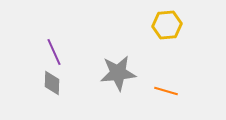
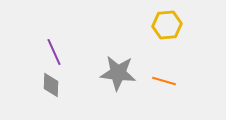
gray star: rotated 12 degrees clockwise
gray diamond: moved 1 px left, 2 px down
orange line: moved 2 px left, 10 px up
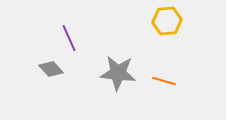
yellow hexagon: moved 4 px up
purple line: moved 15 px right, 14 px up
gray diamond: moved 16 px up; rotated 45 degrees counterclockwise
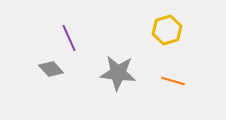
yellow hexagon: moved 9 px down; rotated 12 degrees counterclockwise
orange line: moved 9 px right
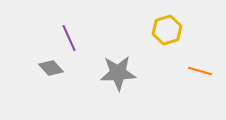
gray diamond: moved 1 px up
gray star: rotated 9 degrees counterclockwise
orange line: moved 27 px right, 10 px up
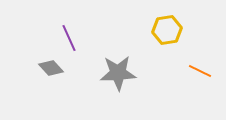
yellow hexagon: rotated 8 degrees clockwise
orange line: rotated 10 degrees clockwise
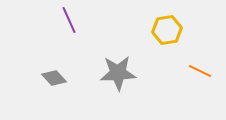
purple line: moved 18 px up
gray diamond: moved 3 px right, 10 px down
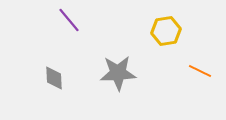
purple line: rotated 16 degrees counterclockwise
yellow hexagon: moved 1 px left, 1 px down
gray diamond: rotated 40 degrees clockwise
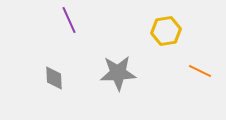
purple line: rotated 16 degrees clockwise
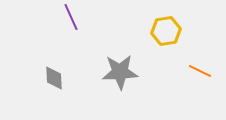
purple line: moved 2 px right, 3 px up
gray star: moved 2 px right, 1 px up
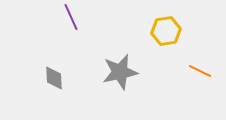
gray star: rotated 9 degrees counterclockwise
